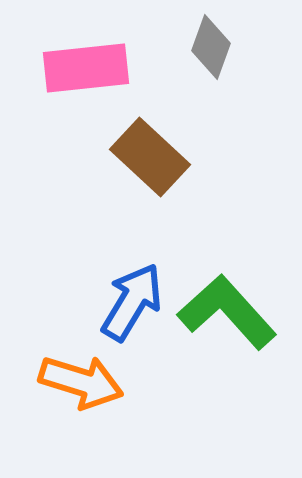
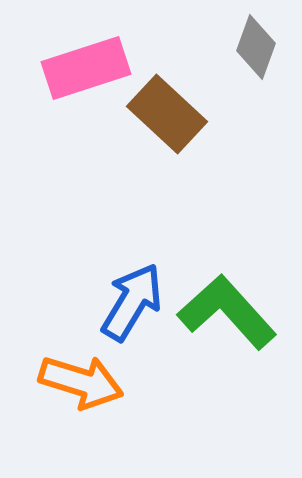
gray diamond: moved 45 px right
pink rectangle: rotated 12 degrees counterclockwise
brown rectangle: moved 17 px right, 43 px up
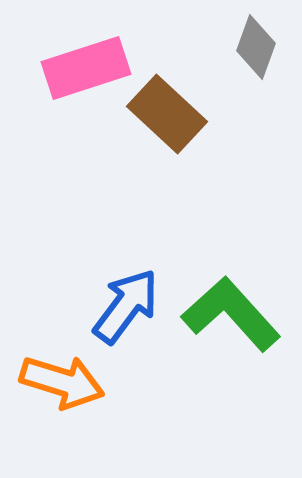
blue arrow: moved 6 px left, 4 px down; rotated 6 degrees clockwise
green L-shape: moved 4 px right, 2 px down
orange arrow: moved 19 px left
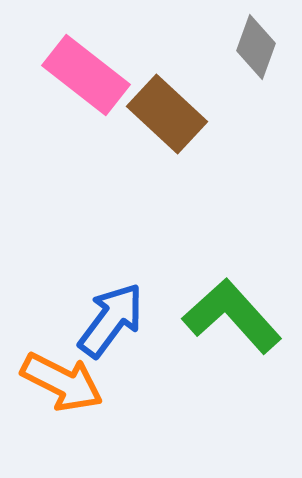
pink rectangle: moved 7 px down; rotated 56 degrees clockwise
blue arrow: moved 15 px left, 14 px down
green L-shape: moved 1 px right, 2 px down
orange arrow: rotated 10 degrees clockwise
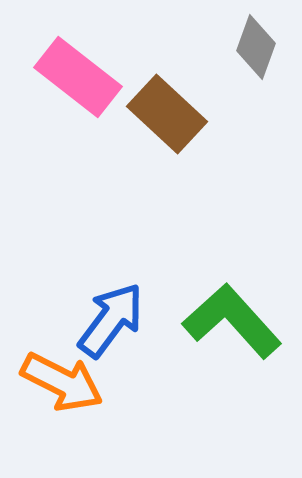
pink rectangle: moved 8 px left, 2 px down
green L-shape: moved 5 px down
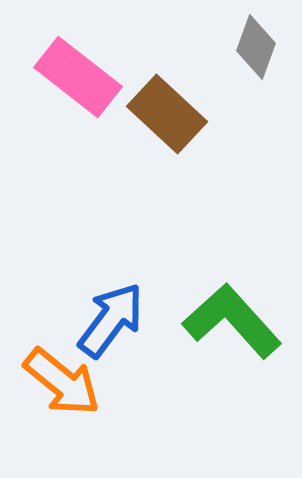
orange arrow: rotated 12 degrees clockwise
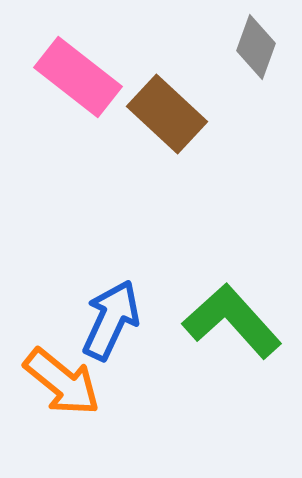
blue arrow: rotated 12 degrees counterclockwise
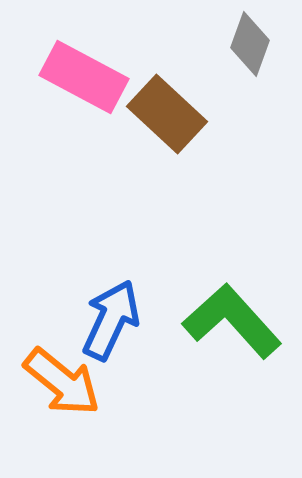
gray diamond: moved 6 px left, 3 px up
pink rectangle: moved 6 px right; rotated 10 degrees counterclockwise
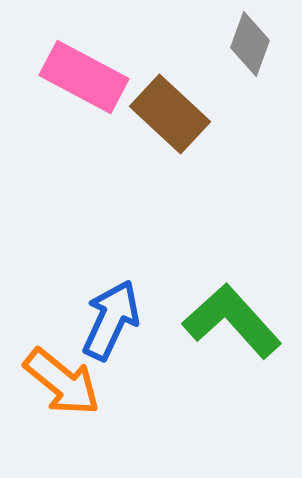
brown rectangle: moved 3 px right
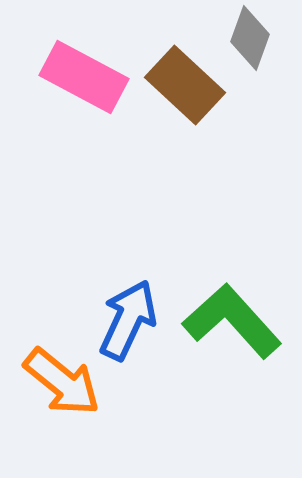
gray diamond: moved 6 px up
brown rectangle: moved 15 px right, 29 px up
blue arrow: moved 17 px right
